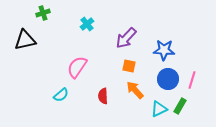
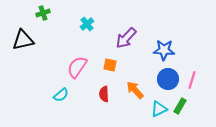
black triangle: moved 2 px left
orange square: moved 19 px left, 1 px up
red semicircle: moved 1 px right, 2 px up
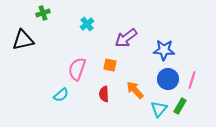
purple arrow: rotated 10 degrees clockwise
pink semicircle: moved 2 px down; rotated 15 degrees counterclockwise
cyan triangle: rotated 24 degrees counterclockwise
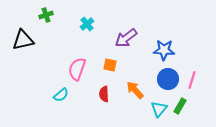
green cross: moved 3 px right, 2 px down
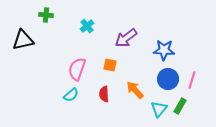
green cross: rotated 24 degrees clockwise
cyan cross: moved 2 px down
cyan semicircle: moved 10 px right
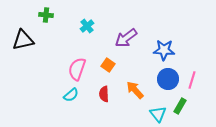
orange square: moved 2 px left; rotated 24 degrees clockwise
cyan triangle: moved 1 px left, 5 px down; rotated 18 degrees counterclockwise
